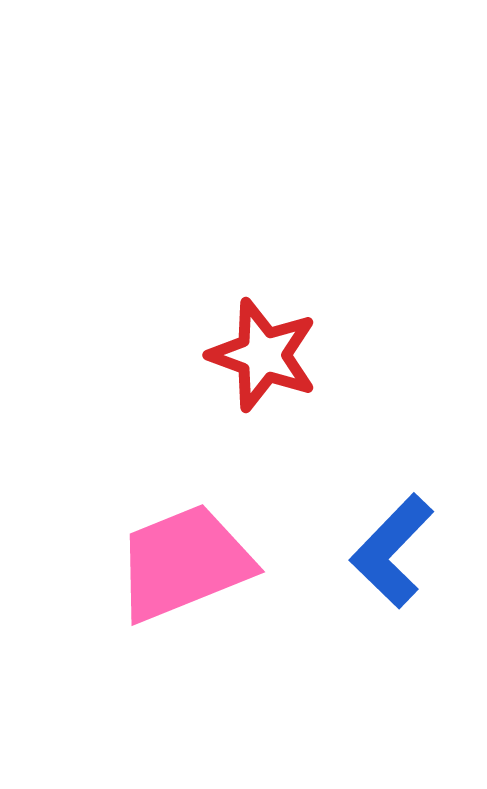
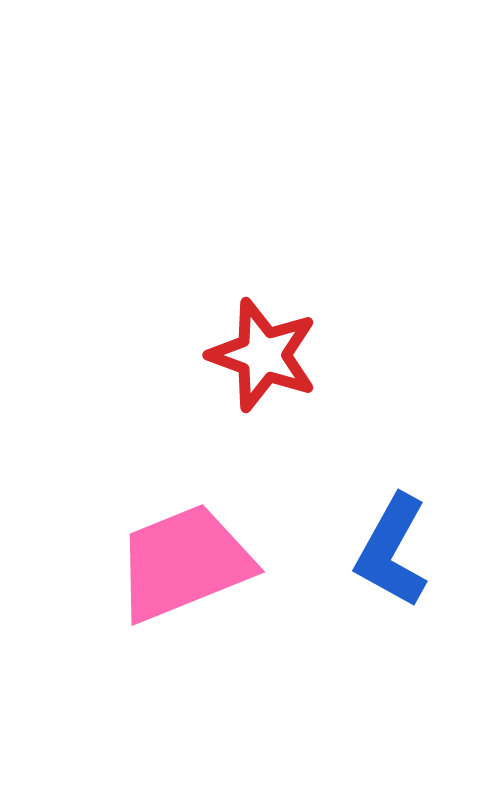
blue L-shape: rotated 15 degrees counterclockwise
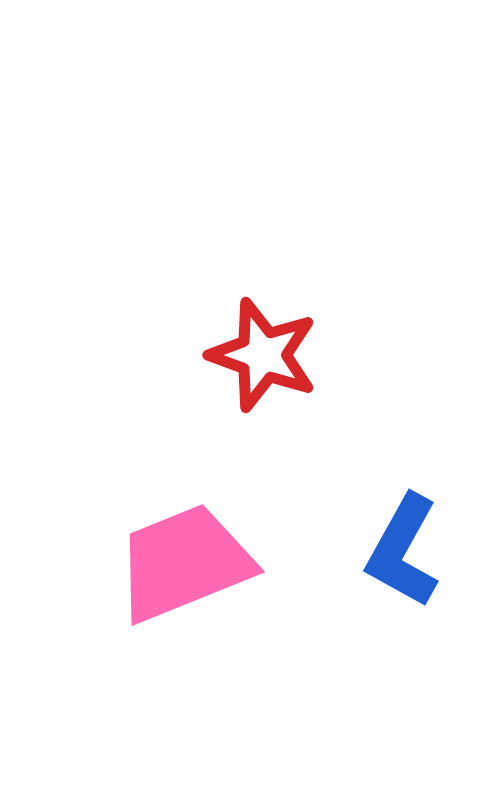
blue L-shape: moved 11 px right
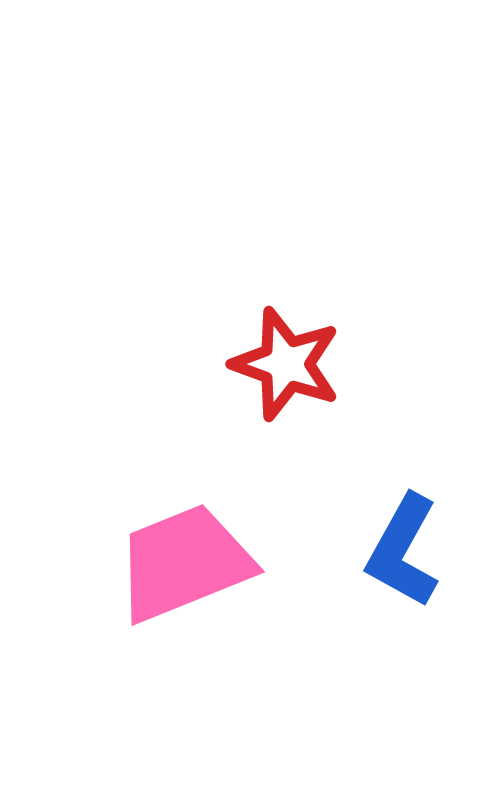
red star: moved 23 px right, 9 px down
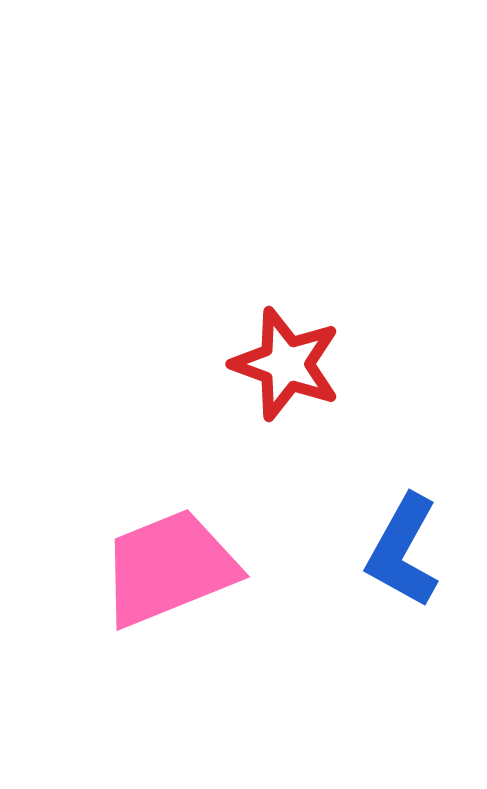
pink trapezoid: moved 15 px left, 5 px down
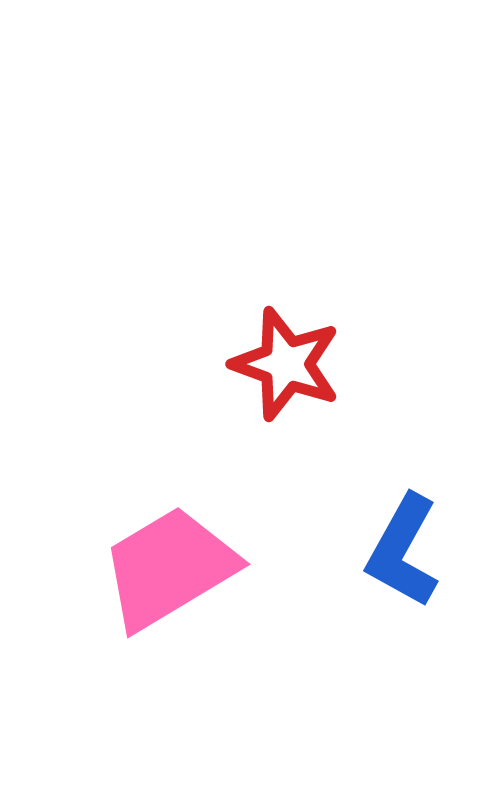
pink trapezoid: rotated 9 degrees counterclockwise
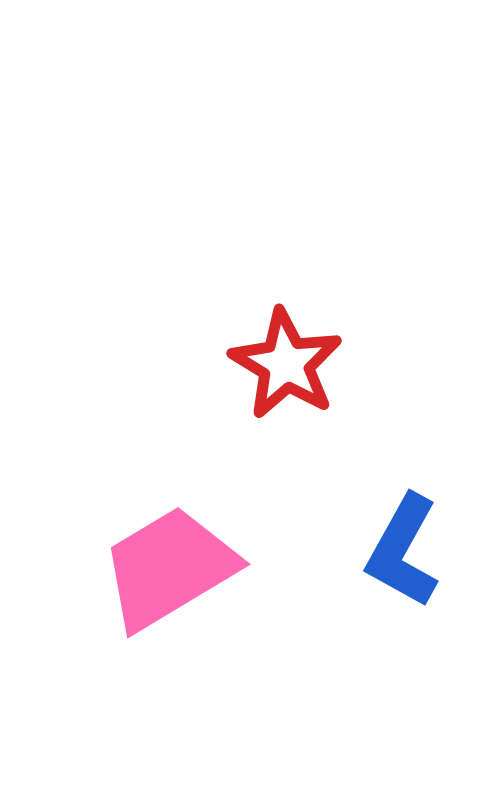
red star: rotated 11 degrees clockwise
